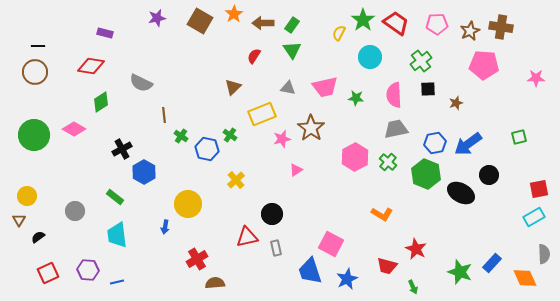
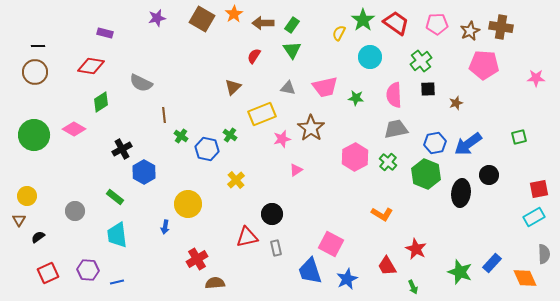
brown square at (200, 21): moved 2 px right, 2 px up
black ellipse at (461, 193): rotated 68 degrees clockwise
red trapezoid at (387, 266): rotated 45 degrees clockwise
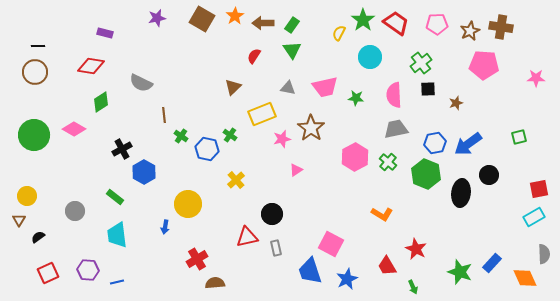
orange star at (234, 14): moved 1 px right, 2 px down
green cross at (421, 61): moved 2 px down
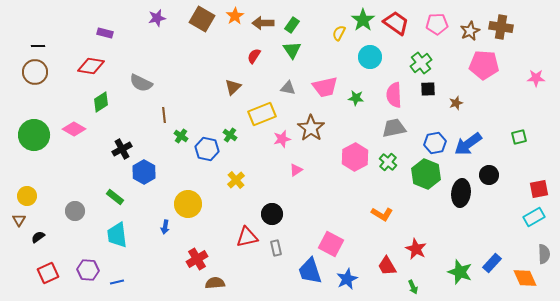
gray trapezoid at (396, 129): moved 2 px left, 1 px up
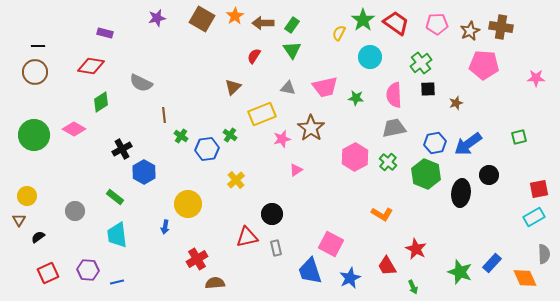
blue hexagon at (207, 149): rotated 20 degrees counterclockwise
blue star at (347, 279): moved 3 px right, 1 px up
